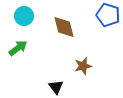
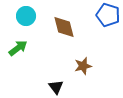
cyan circle: moved 2 px right
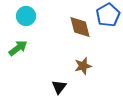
blue pentagon: rotated 25 degrees clockwise
brown diamond: moved 16 px right
black triangle: moved 3 px right; rotated 14 degrees clockwise
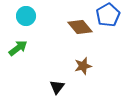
brown diamond: rotated 25 degrees counterclockwise
black triangle: moved 2 px left
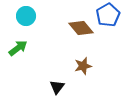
brown diamond: moved 1 px right, 1 px down
